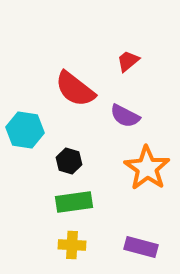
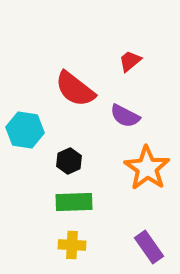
red trapezoid: moved 2 px right
black hexagon: rotated 20 degrees clockwise
green rectangle: rotated 6 degrees clockwise
purple rectangle: moved 8 px right; rotated 40 degrees clockwise
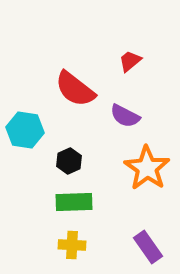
purple rectangle: moved 1 px left
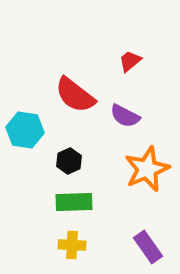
red semicircle: moved 6 px down
orange star: moved 1 px down; rotated 15 degrees clockwise
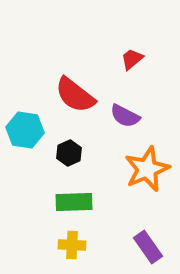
red trapezoid: moved 2 px right, 2 px up
black hexagon: moved 8 px up
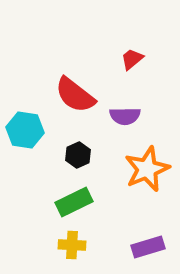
purple semicircle: rotated 28 degrees counterclockwise
black hexagon: moved 9 px right, 2 px down
green rectangle: rotated 24 degrees counterclockwise
purple rectangle: rotated 72 degrees counterclockwise
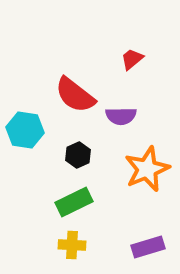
purple semicircle: moved 4 px left
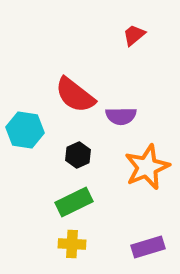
red trapezoid: moved 2 px right, 24 px up
orange star: moved 2 px up
yellow cross: moved 1 px up
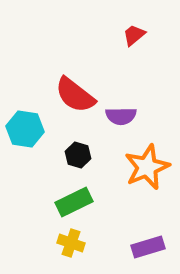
cyan hexagon: moved 1 px up
black hexagon: rotated 20 degrees counterclockwise
yellow cross: moved 1 px left, 1 px up; rotated 16 degrees clockwise
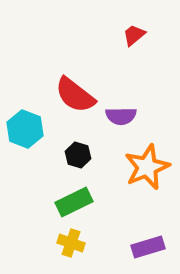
cyan hexagon: rotated 12 degrees clockwise
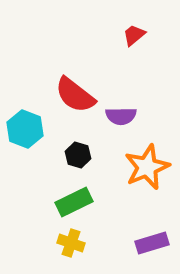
purple rectangle: moved 4 px right, 4 px up
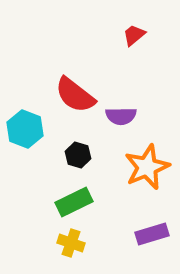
purple rectangle: moved 9 px up
